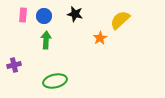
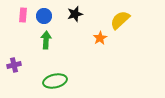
black star: rotated 28 degrees counterclockwise
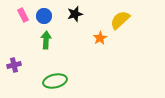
pink rectangle: rotated 32 degrees counterclockwise
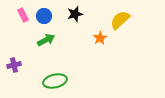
green arrow: rotated 60 degrees clockwise
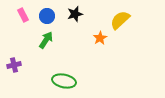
blue circle: moved 3 px right
green arrow: rotated 30 degrees counterclockwise
green ellipse: moved 9 px right; rotated 25 degrees clockwise
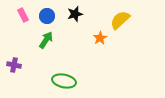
purple cross: rotated 24 degrees clockwise
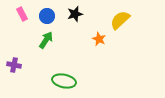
pink rectangle: moved 1 px left, 1 px up
orange star: moved 1 px left, 1 px down; rotated 16 degrees counterclockwise
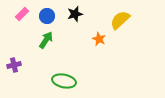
pink rectangle: rotated 72 degrees clockwise
purple cross: rotated 24 degrees counterclockwise
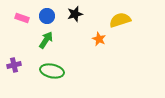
pink rectangle: moved 4 px down; rotated 64 degrees clockwise
yellow semicircle: rotated 25 degrees clockwise
green ellipse: moved 12 px left, 10 px up
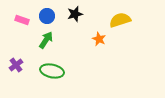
pink rectangle: moved 2 px down
purple cross: moved 2 px right; rotated 24 degrees counterclockwise
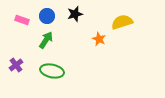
yellow semicircle: moved 2 px right, 2 px down
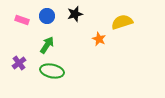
green arrow: moved 1 px right, 5 px down
purple cross: moved 3 px right, 2 px up
